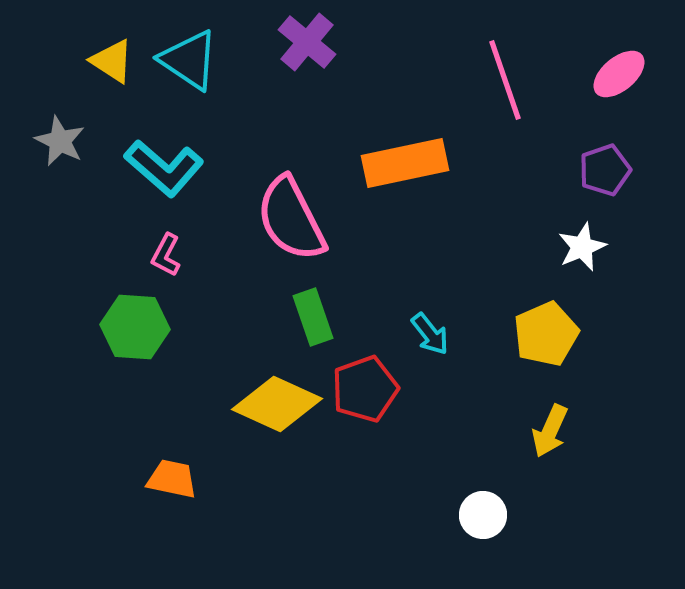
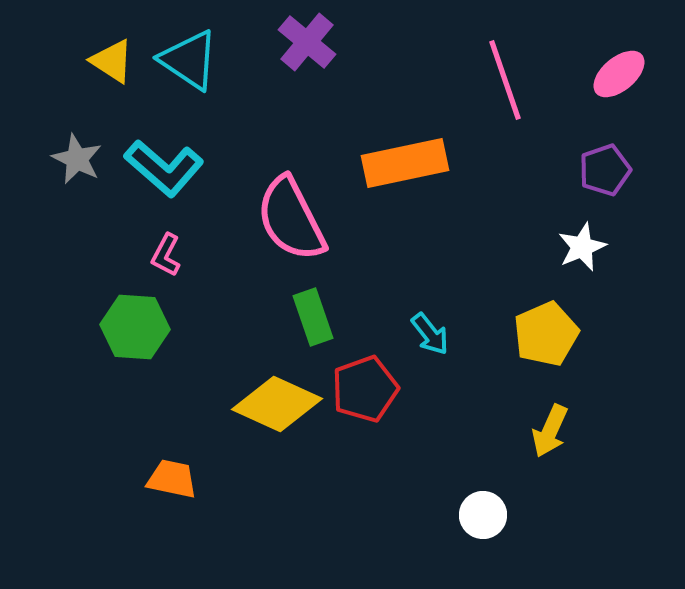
gray star: moved 17 px right, 18 px down
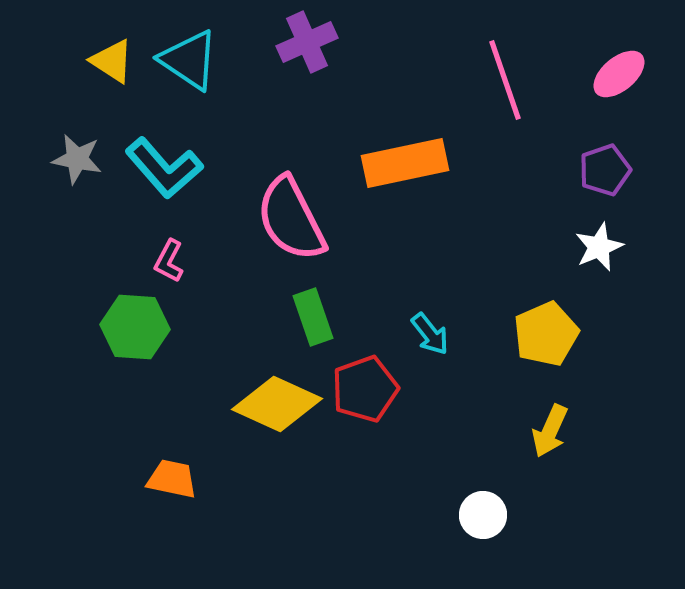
purple cross: rotated 26 degrees clockwise
gray star: rotated 15 degrees counterclockwise
cyan L-shape: rotated 8 degrees clockwise
white star: moved 17 px right
pink L-shape: moved 3 px right, 6 px down
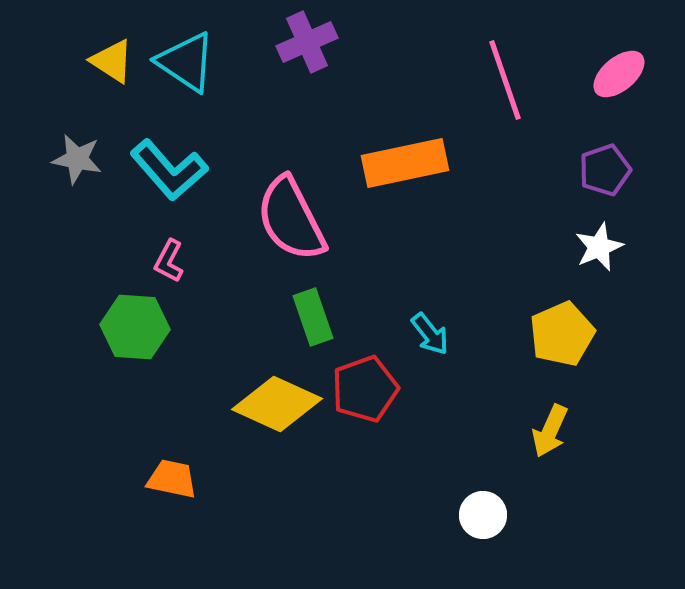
cyan triangle: moved 3 px left, 2 px down
cyan L-shape: moved 5 px right, 2 px down
yellow pentagon: moved 16 px right
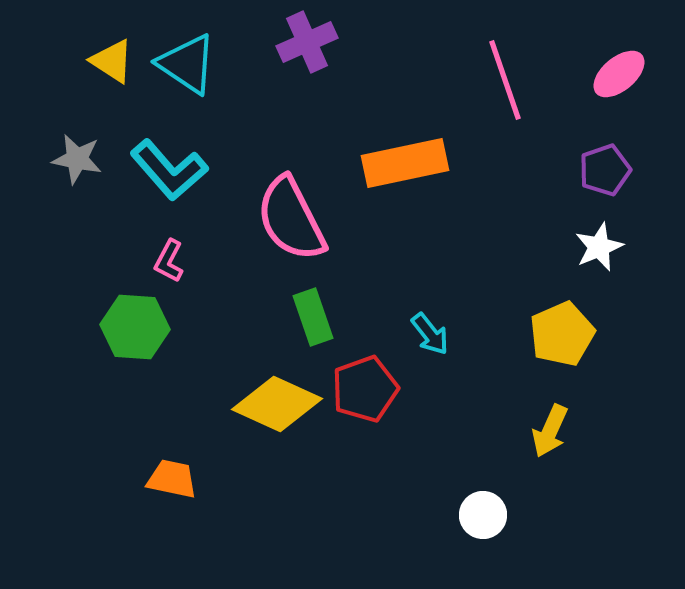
cyan triangle: moved 1 px right, 2 px down
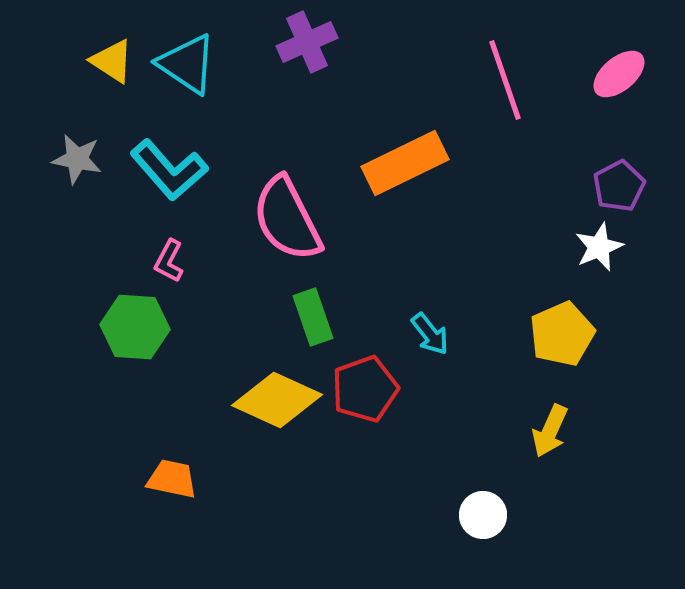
orange rectangle: rotated 14 degrees counterclockwise
purple pentagon: moved 14 px right, 16 px down; rotated 9 degrees counterclockwise
pink semicircle: moved 4 px left
yellow diamond: moved 4 px up
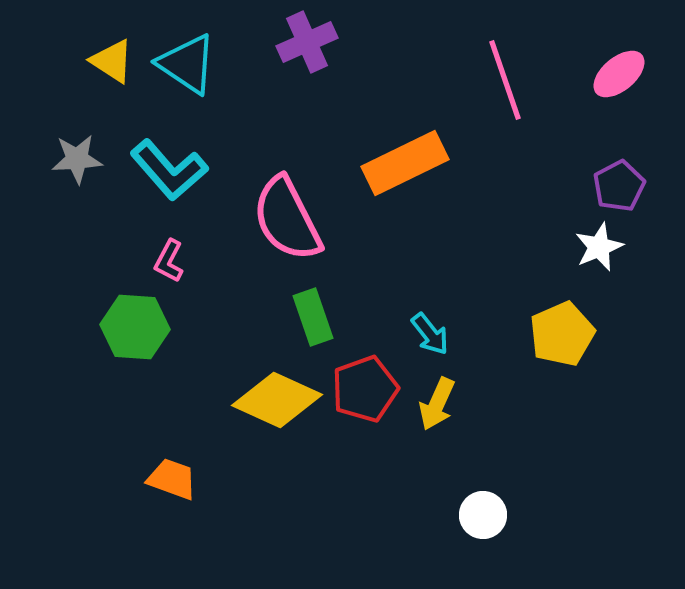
gray star: rotated 15 degrees counterclockwise
yellow arrow: moved 113 px left, 27 px up
orange trapezoid: rotated 8 degrees clockwise
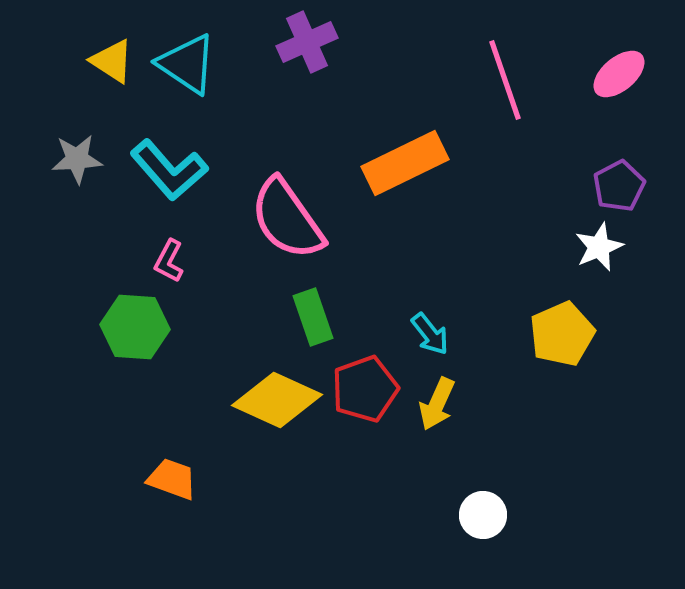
pink semicircle: rotated 8 degrees counterclockwise
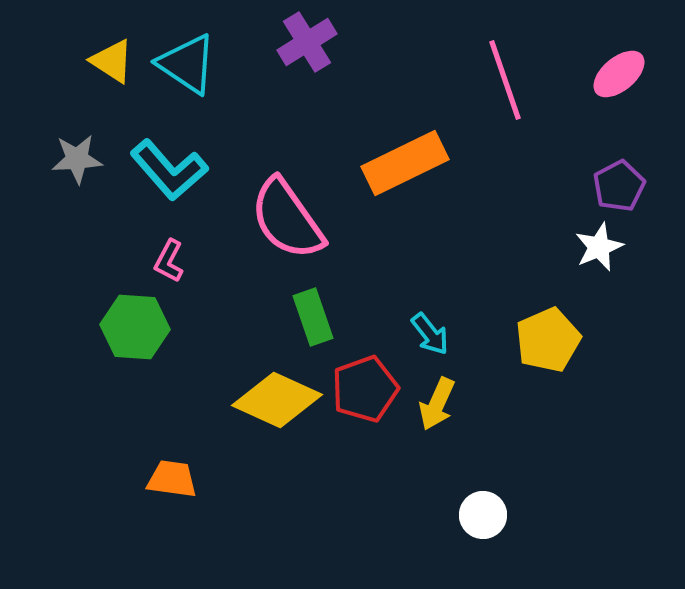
purple cross: rotated 8 degrees counterclockwise
yellow pentagon: moved 14 px left, 6 px down
orange trapezoid: rotated 12 degrees counterclockwise
